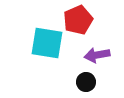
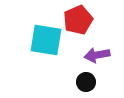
cyan square: moved 1 px left, 3 px up
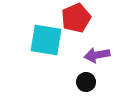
red pentagon: moved 2 px left, 2 px up
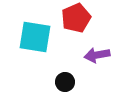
cyan square: moved 11 px left, 3 px up
black circle: moved 21 px left
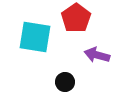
red pentagon: rotated 12 degrees counterclockwise
purple arrow: rotated 25 degrees clockwise
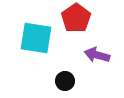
cyan square: moved 1 px right, 1 px down
black circle: moved 1 px up
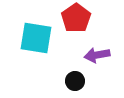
purple arrow: rotated 25 degrees counterclockwise
black circle: moved 10 px right
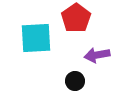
cyan square: rotated 12 degrees counterclockwise
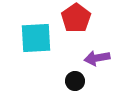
purple arrow: moved 3 px down
